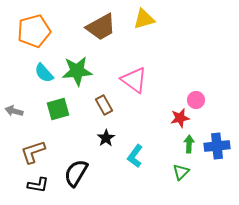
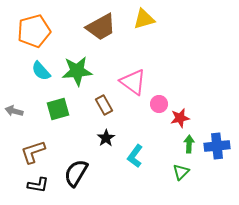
cyan semicircle: moved 3 px left, 2 px up
pink triangle: moved 1 px left, 2 px down
pink circle: moved 37 px left, 4 px down
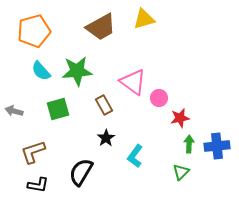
pink circle: moved 6 px up
black semicircle: moved 5 px right, 1 px up
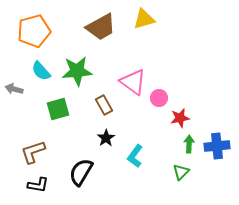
gray arrow: moved 22 px up
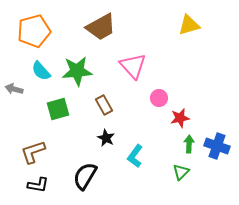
yellow triangle: moved 45 px right, 6 px down
pink triangle: moved 16 px up; rotated 12 degrees clockwise
black star: rotated 12 degrees counterclockwise
blue cross: rotated 25 degrees clockwise
black semicircle: moved 4 px right, 4 px down
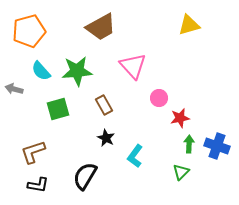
orange pentagon: moved 5 px left
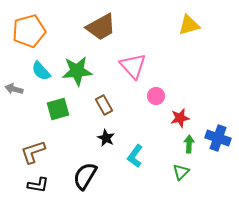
pink circle: moved 3 px left, 2 px up
blue cross: moved 1 px right, 8 px up
